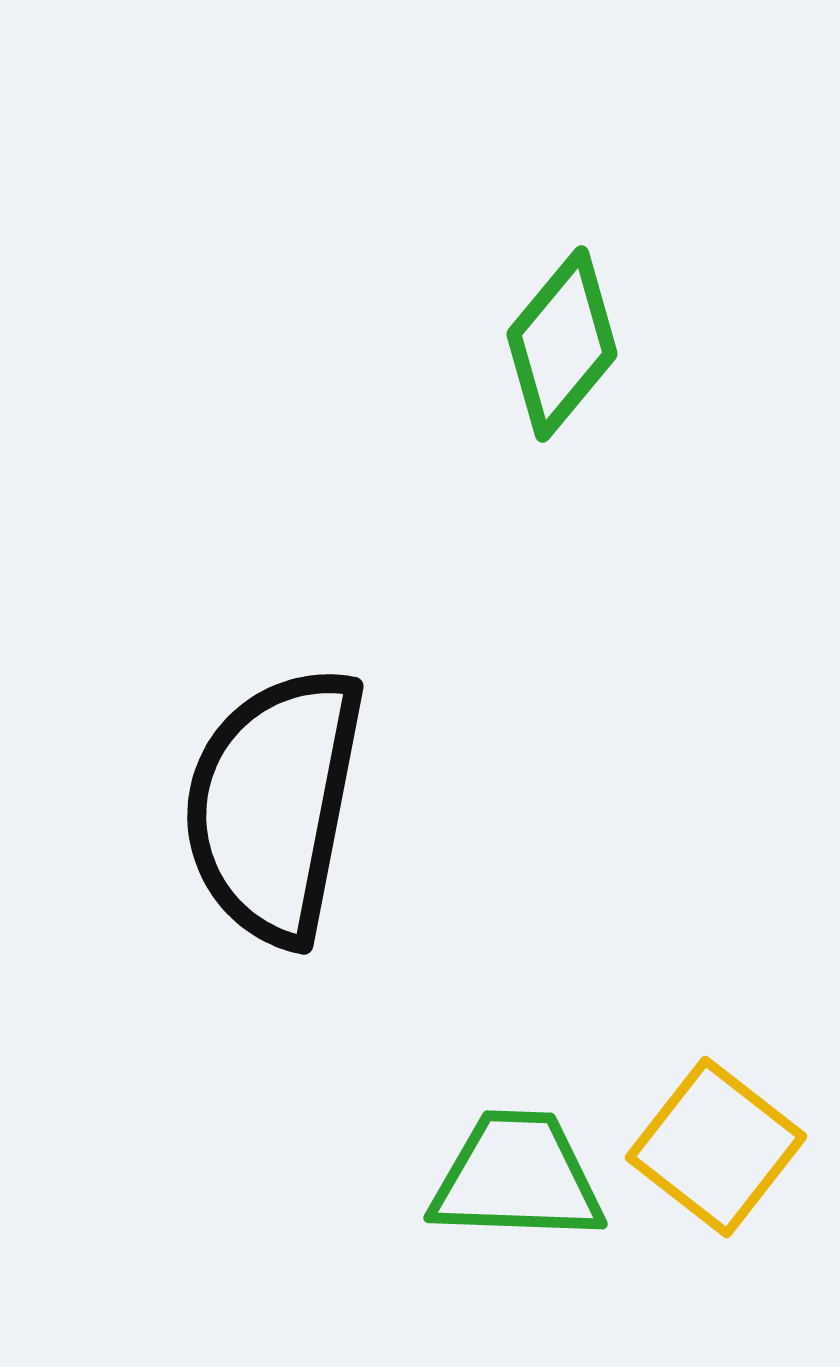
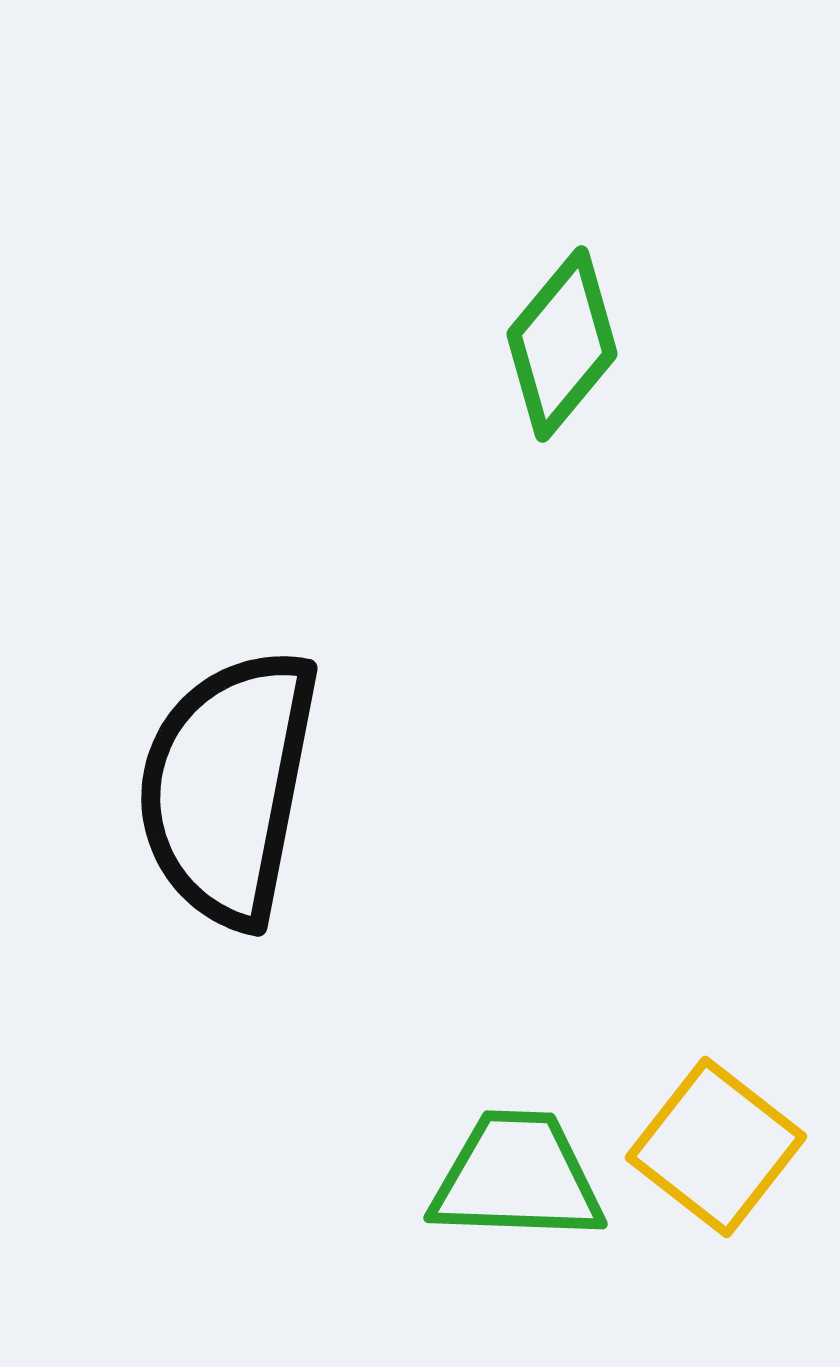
black semicircle: moved 46 px left, 18 px up
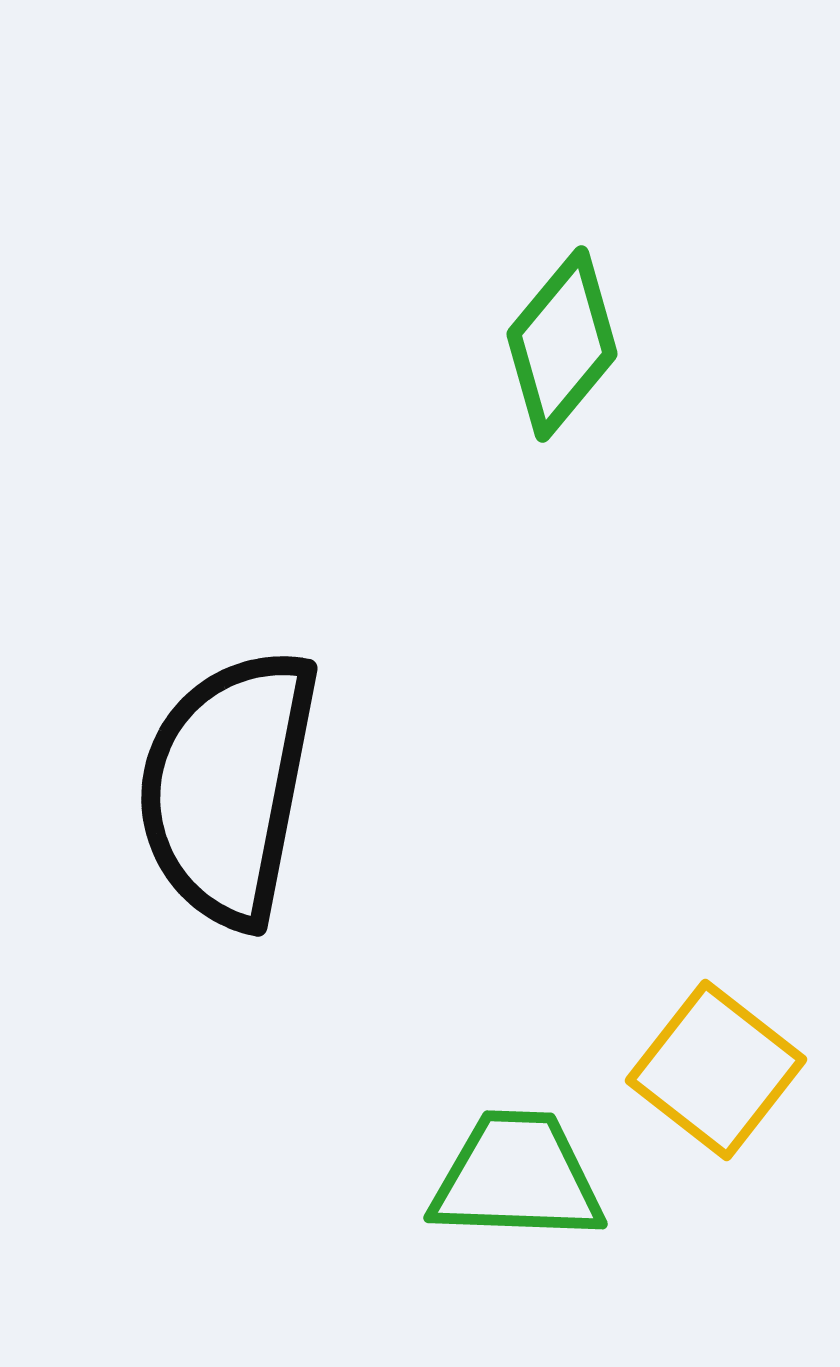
yellow square: moved 77 px up
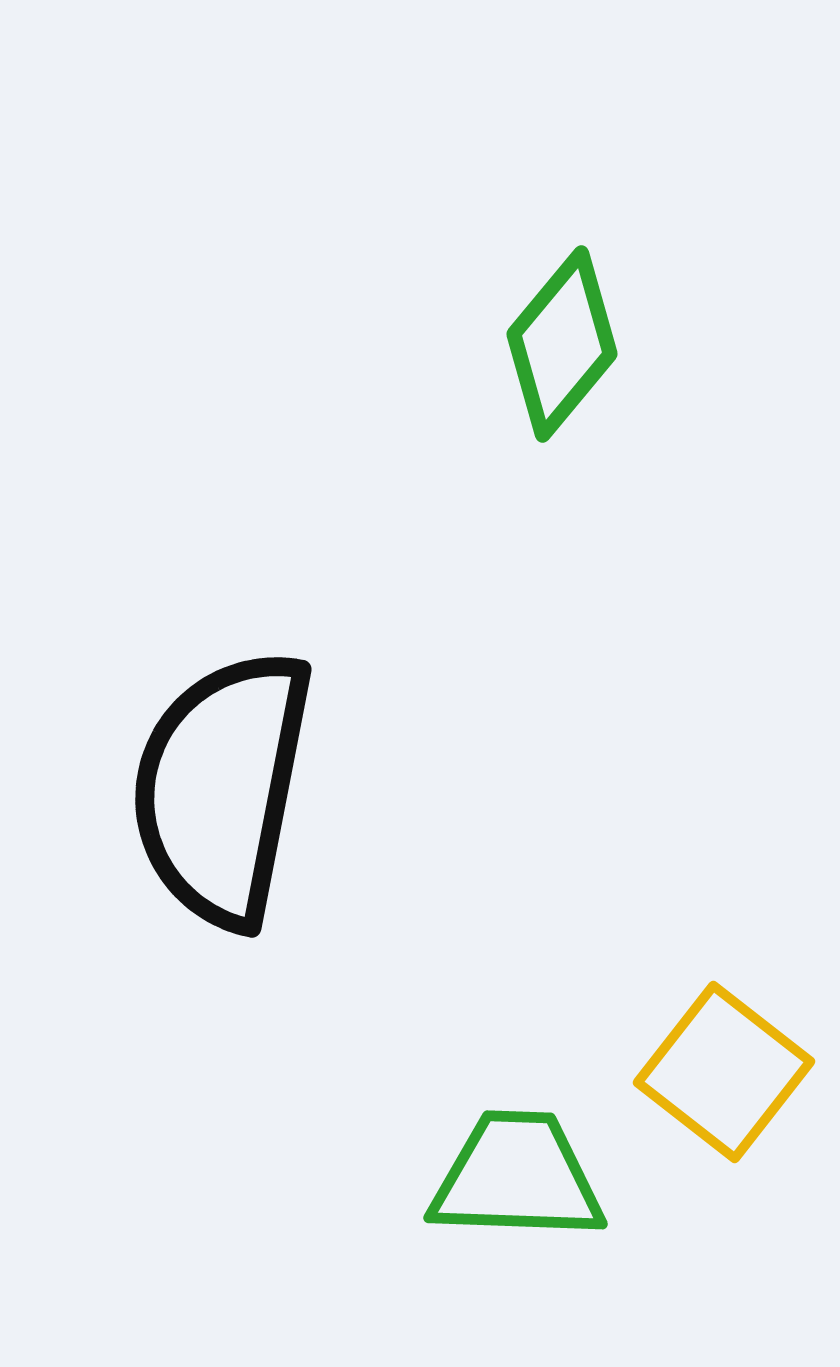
black semicircle: moved 6 px left, 1 px down
yellow square: moved 8 px right, 2 px down
